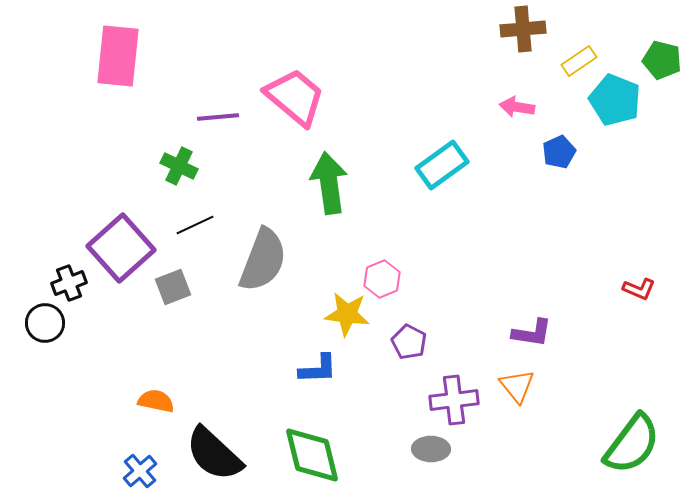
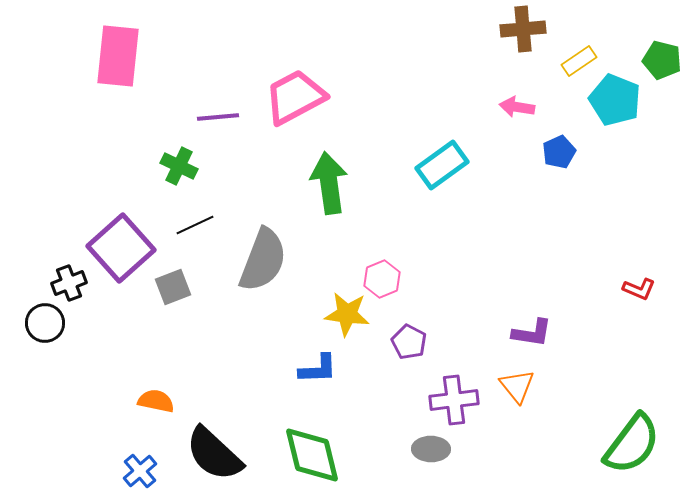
pink trapezoid: rotated 68 degrees counterclockwise
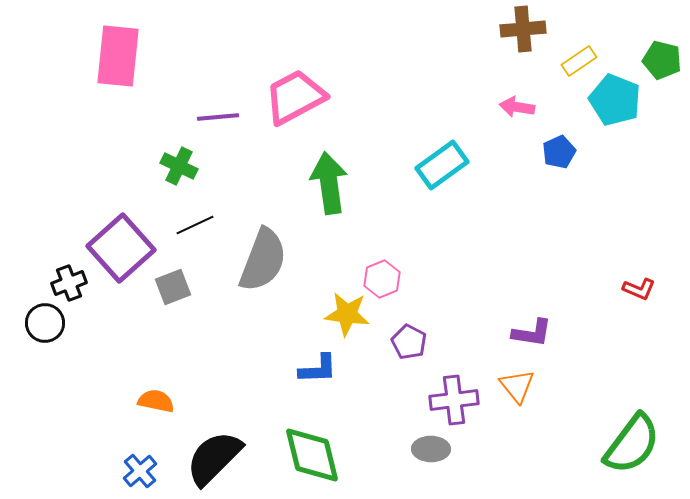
black semicircle: moved 4 px down; rotated 92 degrees clockwise
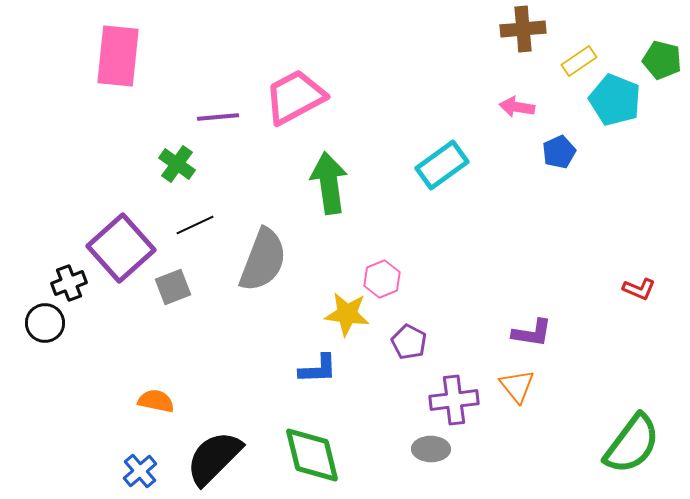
green cross: moved 2 px left, 2 px up; rotated 9 degrees clockwise
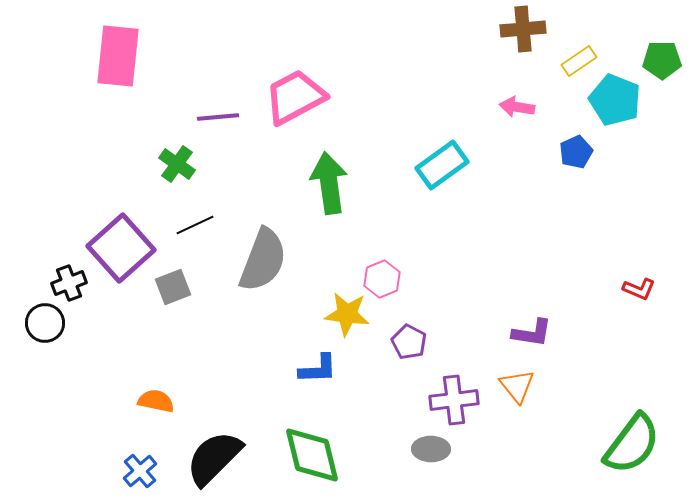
green pentagon: rotated 15 degrees counterclockwise
blue pentagon: moved 17 px right
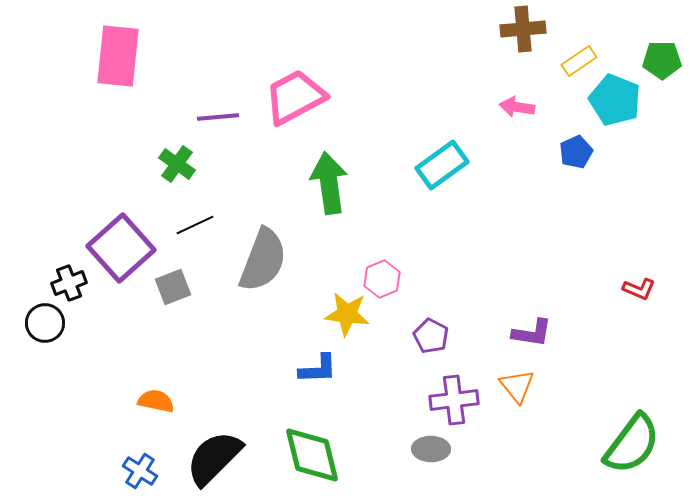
purple pentagon: moved 22 px right, 6 px up
blue cross: rotated 16 degrees counterclockwise
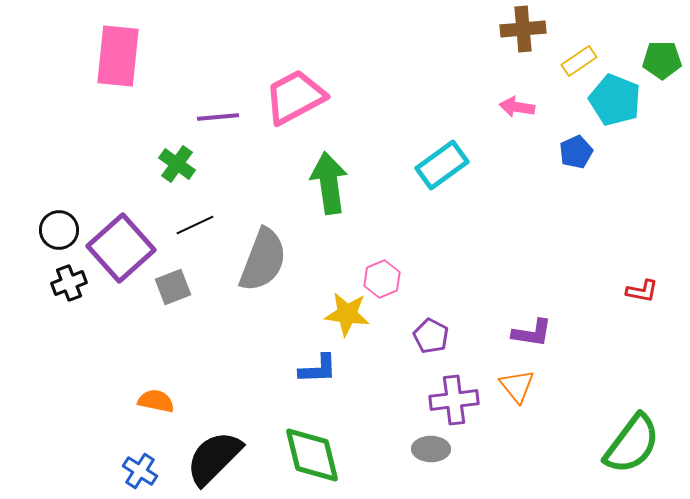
red L-shape: moved 3 px right, 2 px down; rotated 12 degrees counterclockwise
black circle: moved 14 px right, 93 px up
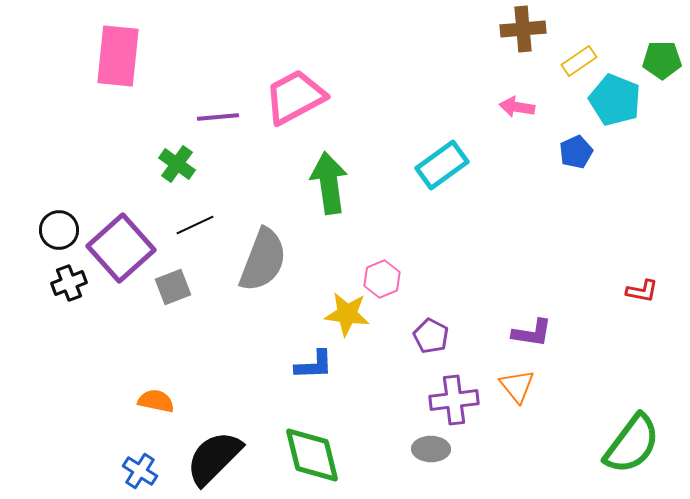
blue L-shape: moved 4 px left, 4 px up
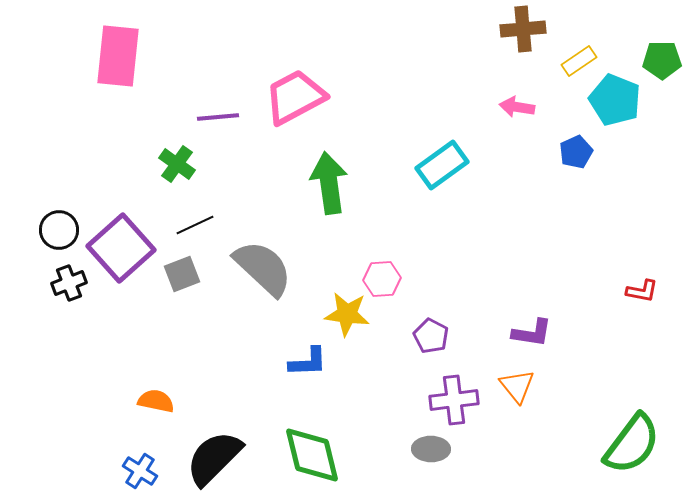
gray semicircle: moved 8 px down; rotated 68 degrees counterclockwise
pink hexagon: rotated 18 degrees clockwise
gray square: moved 9 px right, 13 px up
blue L-shape: moved 6 px left, 3 px up
